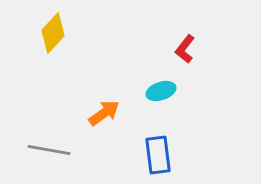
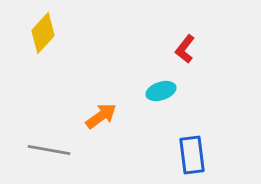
yellow diamond: moved 10 px left
orange arrow: moved 3 px left, 3 px down
blue rectangle: moved 34 px right
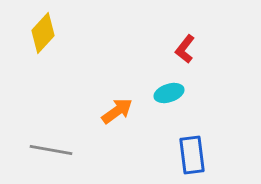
cyan ellipse: moved 8 px right, 2 px down
orange arrow: moved 16 px right, 5 px up
gray line: moved 2 px right
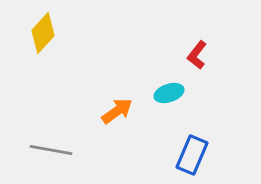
red L-shape: moved 12 px right, 6 px down
blue rectangle: rotated 30 degrees clockwise
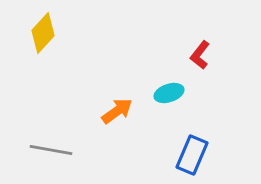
red L-shape: moved 3 px right
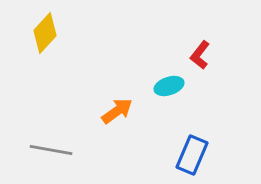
yellow diamond: moved 2 px right
cyan ellipse: moved 7 px up
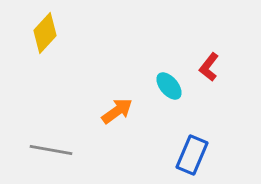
red L-shape: moved 9 px right, 12 px down
cyan ellipse: rotated 68 degrees clockwise
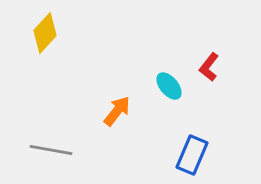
orange arrow: rotated 16 degrees counterclockwise
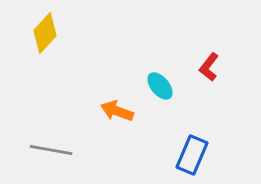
cyan ellipse: moved 9 px left
orange arrow: rotated 108 degrees counterclockwise
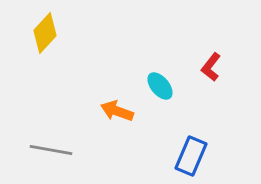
red L-shape: moved 2 px right
blue rectangle: moved 1 px left, 1 px down
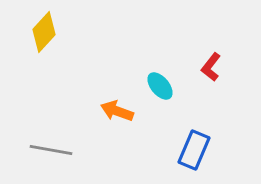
yellow diamond: moved 1 px left, 1 px up
blue rectangle: moved 3 px right, 6 px up
